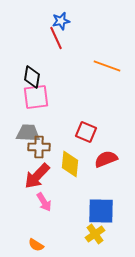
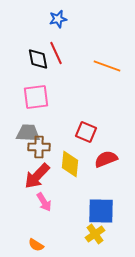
blue star: moved 3 px left, 2 px up
red line: moved 15 px down
black diamond: moved 6 px right, 18 px up; rotated 20 degrees counterclockwise
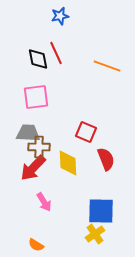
blue star: moved 2 px right, 3 px up
red semicircle: rotated 90 degrees clockwise
yellow diamond: moved 2 px left, 1 px up; rotated 8 degrees counterclockwise
red arrow: moved 4 px left, 8 px up
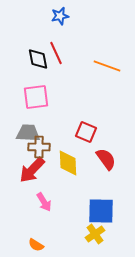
red semicircle: rotated 15 degrees counterclockwise
red arrow: moved 1 px left, 2 px down
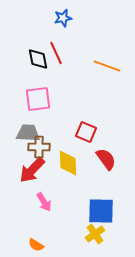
blue star: moved 3 px right, 2 px down
pink square: moved 2 px right, 2 px down
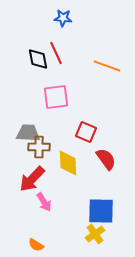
blue star: rotated 18 degrees clockwise
pink square: moved 18 px right, 2 px up
red arrow: moved 9 px down
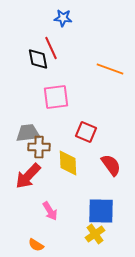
red line: moved 5 px left, 5 px up
orange line: moved 3 px right, 3 px down
gray trapezoid: rotated 10 degrees counterclockwise
red semicircle: moved 5 px right, 6 px down
red arrow: moved 4 px left, 3 px up
pink arrow: moved 6 px right, 9 px down
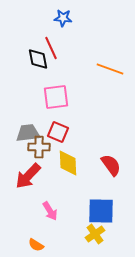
red square: moved 28 px left
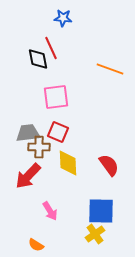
red semicircle: moved 2 px left
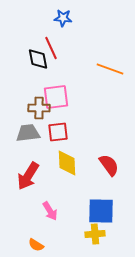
red square: rotated 30 degrees counterclockwise
brown cross: moved 39 px up
yellow diamond: moved 1 px left
red arrow: rotated 12 degrees counterclockwise
yellow cross: rotated 30 degrees clockwise
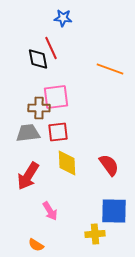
blue square: moved 13 px right
